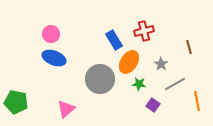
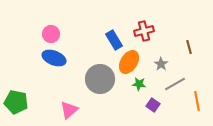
pink triangle: moved 3 px right, 1 px down
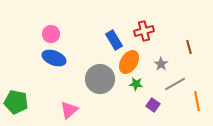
green star: moved 3 px left
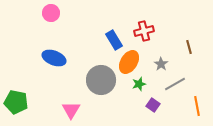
pink circle: moved 21 px up
gray circle: moved 1 px right, 1 px down
green star: moved 3 px right; rotated 24 degrees counterclockwise
orange line: moved 5 px down
pink triangle: moved 2 px right; rotated 18 degrees counterclockwise
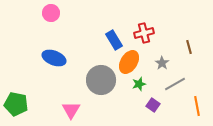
red cross: moved 2 px down
gray star: moved 1 px right, 1 px up
green pentagon: moved 2 px down
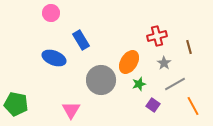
red cross: moved 13 px right, 3 px down
blue rectangle: moved 33 px left
gray star: moved 2 px right
orange line: moved 4 px left; rotated 18 degrees counterclockwise
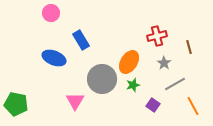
gray circle: moved 1 px right, 1 px up
green star: moved 6 px left, 1 px down
pink triangle: moved 4 px right, 9 px up
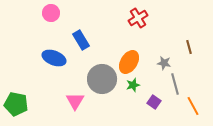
red cross: moved 19 px left, 18 px up; rotated 18 degrees counterclockwise
gray star: rotated 24 degrees counterclockwise
gray line: rotated 75 degrees counterclockwise
purple square: moved 1 px right, 3 px up
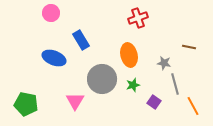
red cross: rotated 12 degrees clockwise
brown line: rotated 64 degrees counterclockwise
orange ellipse: moved 7 px up; rotated 45 degrees counterclockwise
green pentagon: moved 10 px right
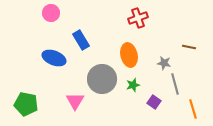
orange line: moved 3 px down; rotated 12 degrees clockwise
